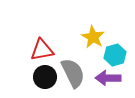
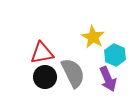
red triangle: moved 3 px down
cyan hexagon: rotated 20 degrees counterclockwise
purple arrow: moved 1 px down; rotated 115 degrees counterclockwise
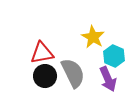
cyan hexagon: moved 1 px left, 1 px down
black circle: moved 1 px up
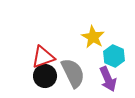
red triangle: moved 1 px right, 4 px down; rotated 10 degrees counterclockwise
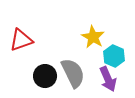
red triangle: moved 22 px left, 17 px up
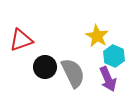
yellow star: moved 4 px right, 1 px up
black circle: moved 9 px up
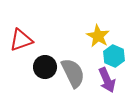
yellow star: moved 1 px right
purple arrow: moved 1 px left, 1 px down
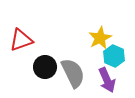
yellow star: moved 2 px right, 2 px down; rotated 15 degrees clockwise
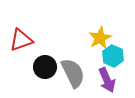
cyan hexagon: moved 1 px left
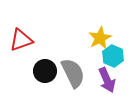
black circle: moved 4 px down
